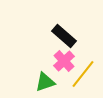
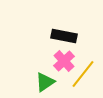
black rectangle: rotated 30 degrees counterclockwise
green triangle: rotated 15 degrees counterclockwise
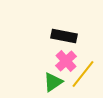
pink cross: moved 2 px right
green triangle: moved 8 px right
